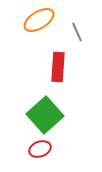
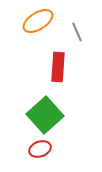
orange ellipse: moved 1 px left, 1 px down
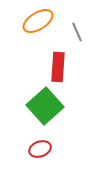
green square: moved 9 px up
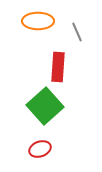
orange ellipse: rotated 32 degrees clockwise
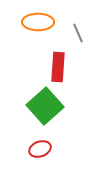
orange ellipse: moved 1 px down
gray line: moved 1 px right, 1 px down
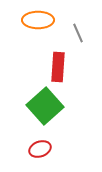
orange ellipse: moved 2 px up
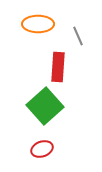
orange ellipse: moved 4 px down
gray line: moved 3 px down
red ellipse: moved 2 px right
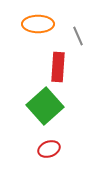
red ellipse: moved 7 px right
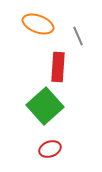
orange ellipse: rotated 20 degrees clockwise
red ellipse: moved 1 px right
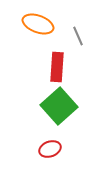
red rectangle: moved 1 px left
green square: moved 14 px right
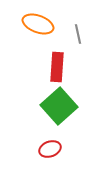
gray line: moved 2 px up; rotated 12 degrees clockwise
